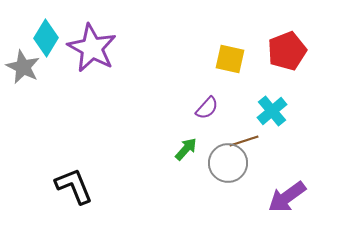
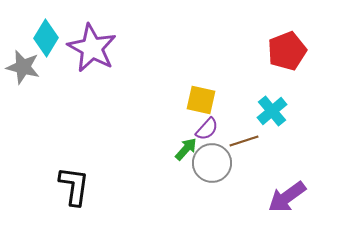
yellow square: moved 29 px left, 41 px down
gray star: rotated 12 degrees counterclockwise
purple semicircle: moved 21 px down
gray circle: moved 16 px left
black L-shape: rotated 30 degrees clockwise
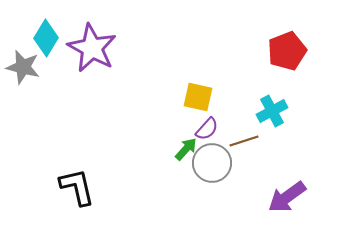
yellow square: moved 3 px left, 3 px up
cyan cross: rotated 12 degrees clockwise
black L-shape: moved 3 px right, 1 px down; rotated 21 degrees counterclockwise
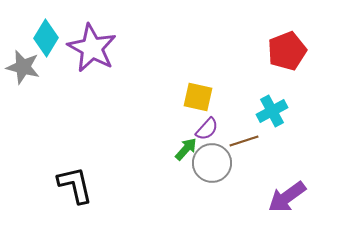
black L-shape: moved 2 px left, 2 px up
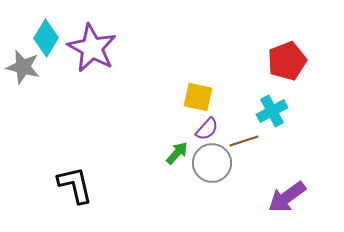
red pentagon: moved 10 px down
green arrow: moved 9 px left, 4 px down
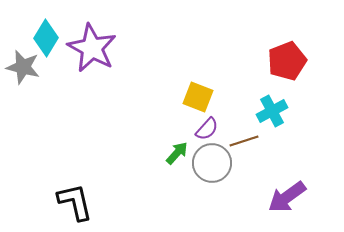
yellow square: rotated 8 degrees clockwise
black L-shape: moved 17 px down
